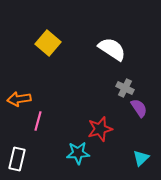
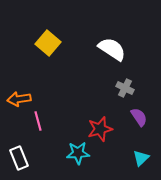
purple semicircle: moved 9 px down
pink line: rotated 30 degrees counterclockwise
white rectangle: moved 2 px right, 1 px up; rotated 35 degrees counterclockwise
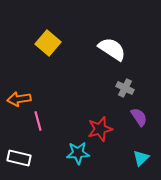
white rectangle: rotated 55 degrees counterclockwise
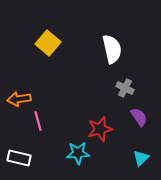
white semicircle: rotated 44 degrees clockwise
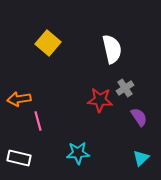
gray cross: rotated 30 degrees clockwise
red star: moved 29 px up; rotated 20 degrees clockwise
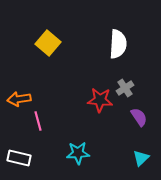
white semicircle: moved 6 px right, 5 px up; rotated 16 degrees clockwise
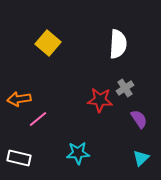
purple semicircle: moved 2 px down
pink line: moved 2 px up; rotated 66 degrees clockwise
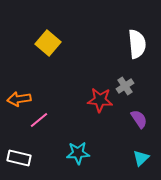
white semicircle: moved 19 px right; rotated 8 degrees counterclockwise
gray cross: moved 2 px up
pink line: moved 1 px right, 1 px down
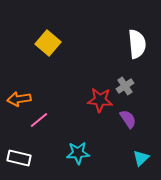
purple semicircle: moved 11 px left
